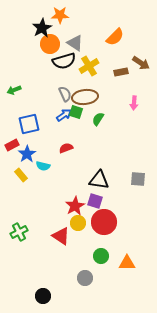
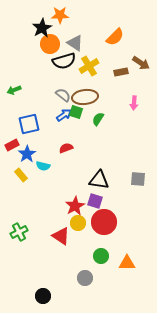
gray semicircle: moved 2 px left, 1 px down; rotated 28 degrees counterclockwise
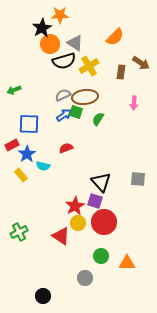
brown rectangle: rotated 72 degrees counterclockwise
gray semicircle: rotated 63 degrees counterclockwise
blue square: rotated 15 degrees clockwise
black triangle: moved 2 px right, 2 px down; rotated 40 degrees clockwise
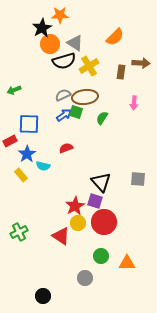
brown arrow: rotated 30 degrees counterclockwise
green semicircle: moved 4 px right, 1 px up
red rectangle: moved 2 px left, 4 px up
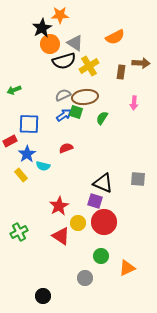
orange semicircle: rotated 18 degrees clockwise
black triangle: moved 2 px right, 1 px down; rotated 25 degrees counterclockwise
red star: moved 16 px left
orange triangle: moved 5 px down; rotated 24 degrees counterclockwise
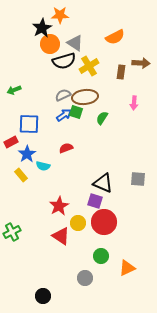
red rectangle: moved 1 px right, 1 px down
green cross: moved 7 px left
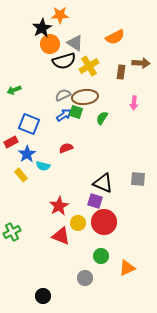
blue square: rotated 20 degrees clockwise
red triangle: rotated 12 degrees counterclockwise
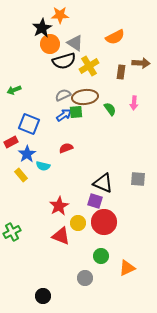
green square: rotated 24 degrees counterclockwise
green semicircle: moved 8 px right, 9 px up; rotated 112 degrees clockwise
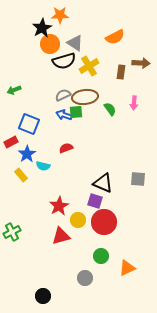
blue arrow: rotated 126 degrees counterclockwise
yellow circle: moved 3 px up
red triangle: rotated 36 degrees counterclockwise
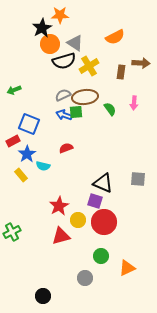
red rectangle: moved 2 px right, 1 px up
